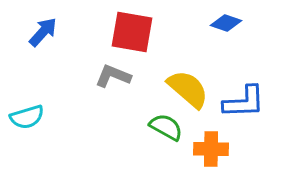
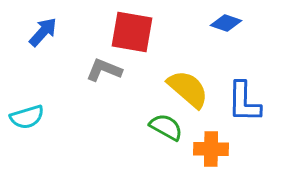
gray L-shape: moved 9 px left, 6 px up
blue L-shape: rotated 93 degrees clockwise
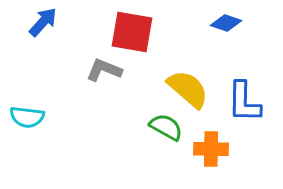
blue arrow: moved 10 px up
cyan semicircle: rotated 24 degrees clockwise
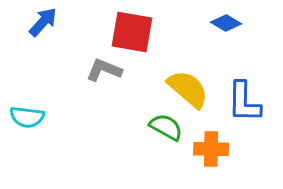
blue diamond: rotated 12 degrees clockwise
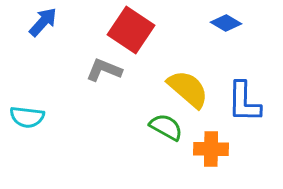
red square: moved 1 px left, 2 px up; rotated 24 degrees clockwise
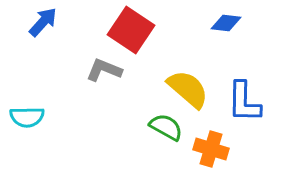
blue diamond: rotated 24 degrees counterclockwise
cyan semicircle: rotated 8 degrees counterclockwise
orange cross: rotated 16 degrees clockwise
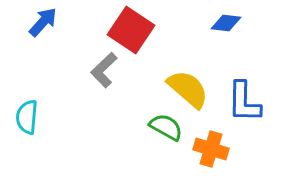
gray L-shape: rotated 66 degrees counterclockwise
cyan semicircle: rotated 96 degrees clockwise
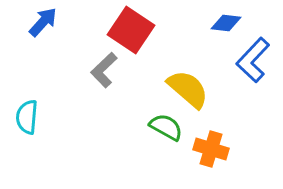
blue L-shape: moved 9 px right, 42 px up; rotated 42 degrees clockwise
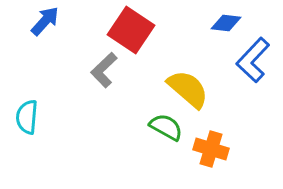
blue arrow: moved 2 px right, 1 px up
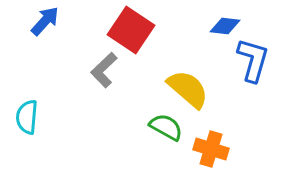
blue diamond: moved 1 px left, 3 px down
blue L-shape: rotated 153 degrees clockwise
